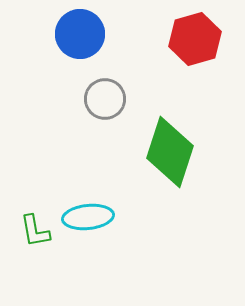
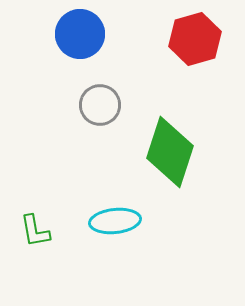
gray circle: moved 5 px left, 6 px down
cyan ellipse: moved 27 px right, 4 px down
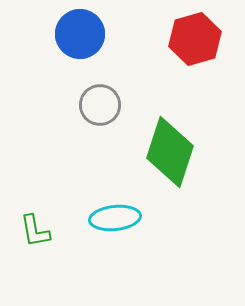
cyan ellipse: moved 3 px up
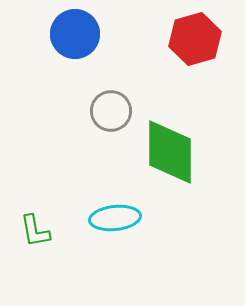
blue circle: moved 5 px left
gray circle: moved 11 px right, 6 px down
green diamond: rotated 18 degrees counterclockwise
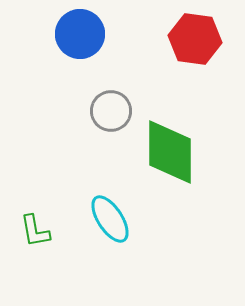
blue circle: moved 5 px right
red hexagon: rotated 24 degrees clockwise
cyan ellipse: moved 5 px left, 1 px down; rotated 63 degrees clockwise
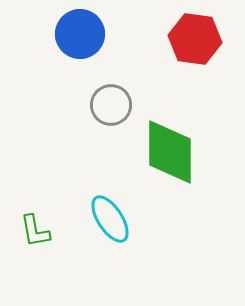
gray circle: moved 6 px up
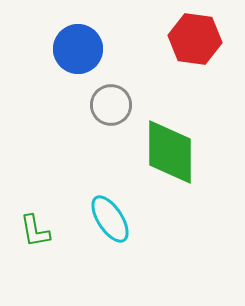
blue circle: moved 2 px left, 15 px down
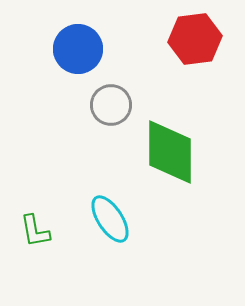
red hexagon: rotated 15 degrees counterclockwise
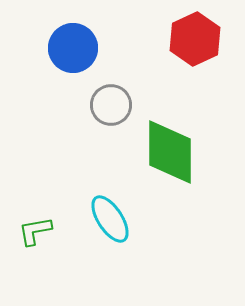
red hexagon: rotated 18 degrees counterclockwise
blue circle: moved 5 px left, 1 px up
green L-shape: rotated 90 degrees clockwise
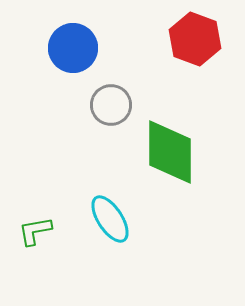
red hexagon: rotated 15 degrees counterclockwise
